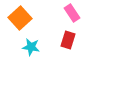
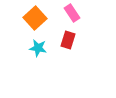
orange square: moved 15 px right
cyan star: moved 7 px right, 1 px down
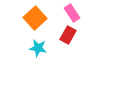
red rectangle: moved 5 px up; rotated 12 degrees clockwise
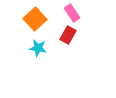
orange square: moved 1 px down
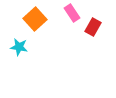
red rectangle: moved 25 px right, 8 px up
cyan star: moved 19 px left, 1 px up
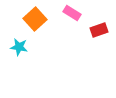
pink rectangle: rotated 24 degrees counterclockwise
red rectangle: moved 6 px right, 3 px down; rotated 42 degrees clockwise
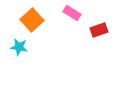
orange square: moved 3 px left, 1 px down
